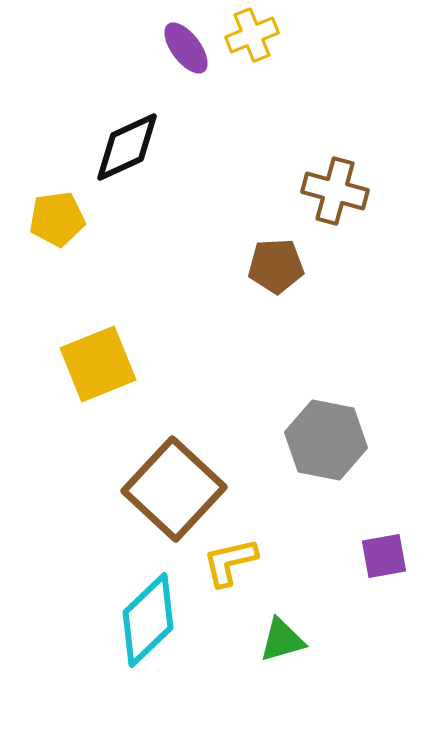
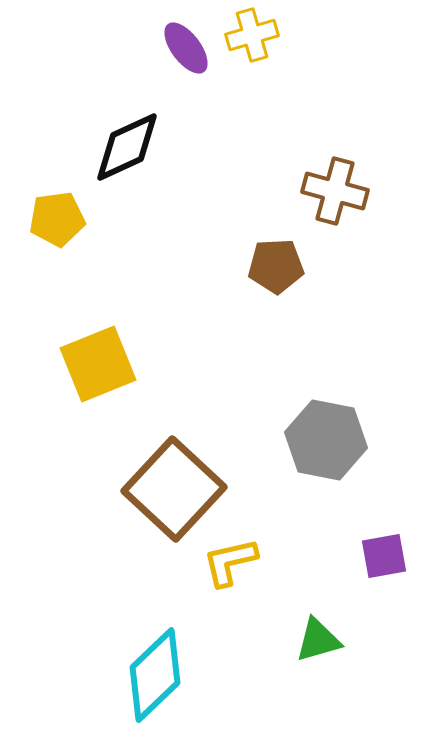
yellow cross: rotated 6 degrees clockwise
cyan diamond: moved 7 px right, 55 px down
green triangle: moved 36 px right
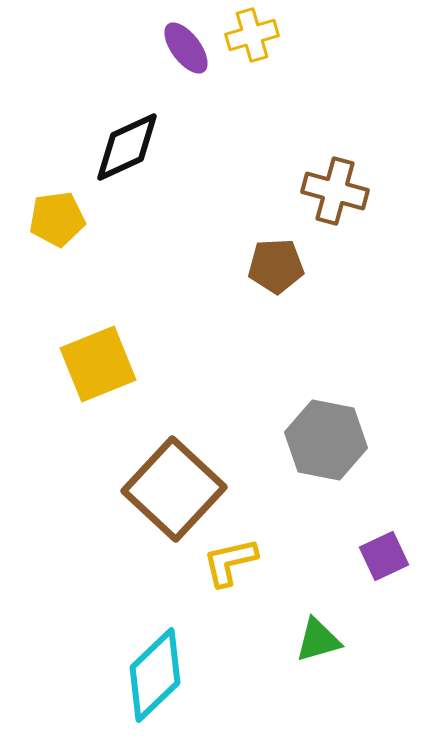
purple square: rotated 15 degrees counterclockwise
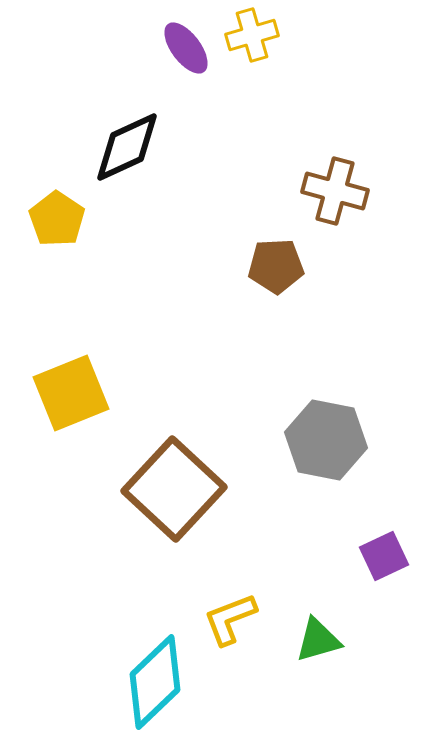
yellow pentagon: rotated 30 degrees counterclockwise
yellow square: moved 27 px left, 29 px down
yellow L-shape: moved 57 px down; rotated 8 degrees counterclockwise
cyan diamond: moved 7 px down
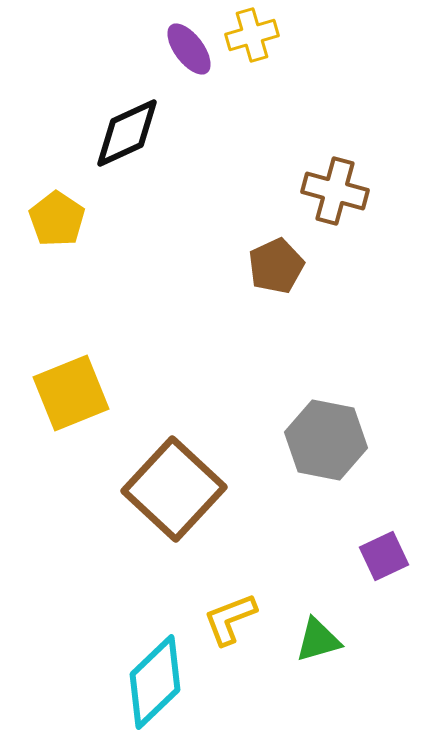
purple ellipse: moved 3 px right, 1 px down
black diamond: moved 14 px up
brown pentagon: rotated 22 degrees counterclockwise
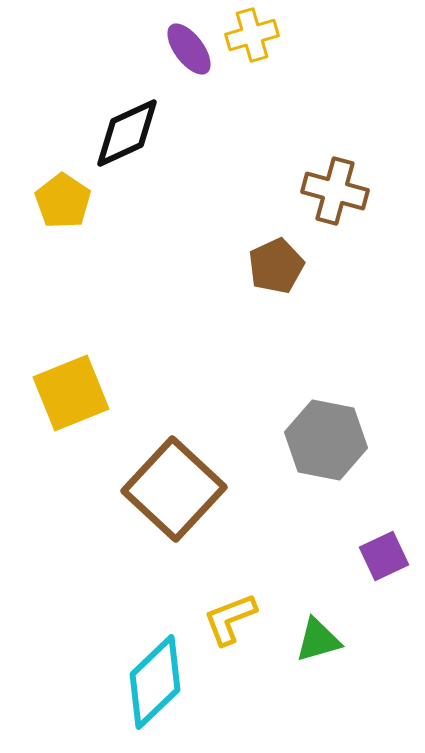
yellow pentagon: moved 6 px right, 18 px up
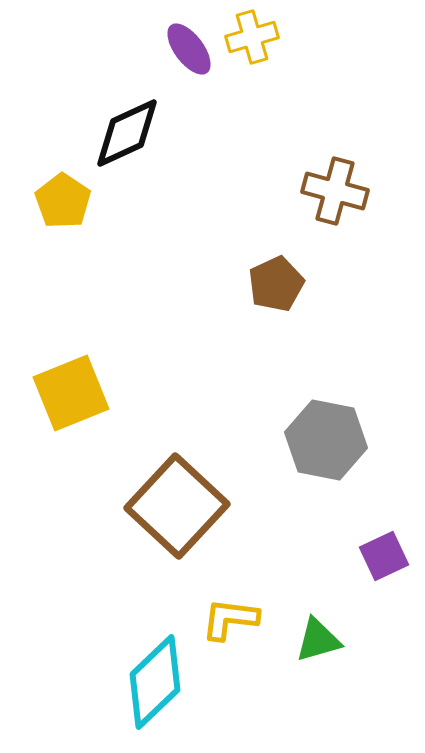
yellow cross: moved 2 px down
brown pentagon: moved 18 px down
brown square: moved 3 px right, 17 px down
yellow L-shape: rotated 28 degrees clockwise
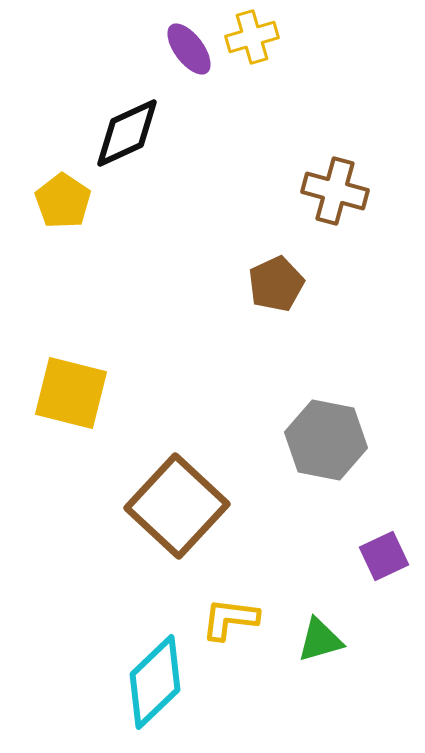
yellow square: rotated 36 degrees clockwise
green triangle: moved 2 px right
